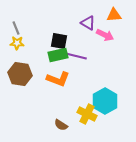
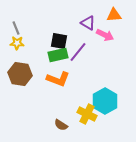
purple line: moved 2 px right, 4 px up; rotated 65 degrees counterclockwise
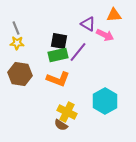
purple triangle: moved 1 px down
yellow cross: moved 20 px left, 2 px up
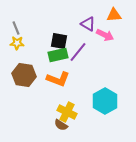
brown hexagon: moved 4 px right, 1 px down
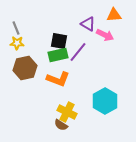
brown hexagon: moved 1 px right, 7 px up; rotated 20 degrees counterclockwise
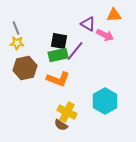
purple line: moved 3 px left, 1 px up
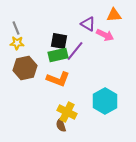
brown semicircle: rotated 40 degrees clockwise
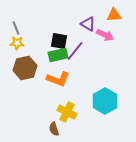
brown semicircle: moved 7 px left, 4 px down
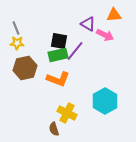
yellow cross: moved 1 px down
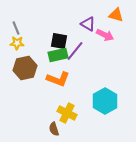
orange triangle: moved 2 px right; rotated 21 degrees clockwise
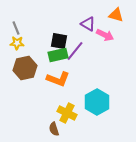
cyan hexagon: moved 8 px left, 1 px down
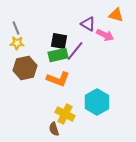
yellow cross: moved 2 px left, 1 px down
